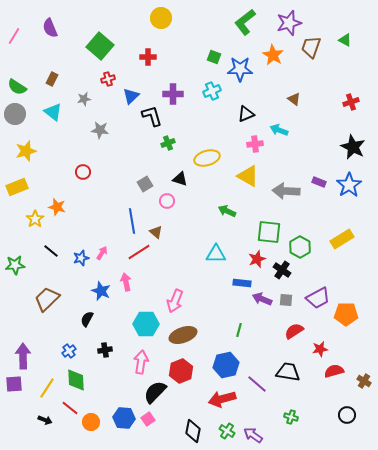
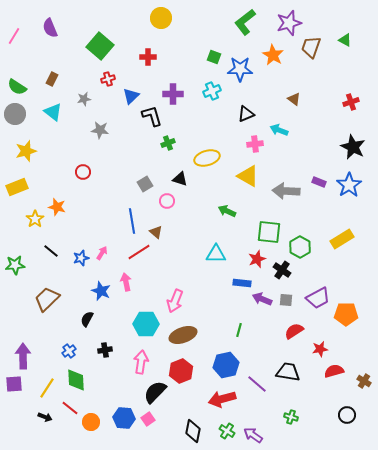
black arrow at (45, 420): moved 3 px up
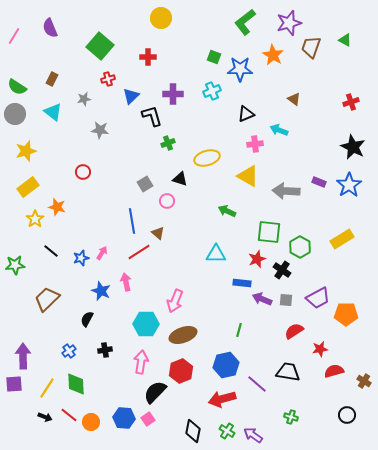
yellow rectangle at (17, 187): moved 11 px right; rotated 15 degrees counterclockwise
brown triangle at (156, 232): moved 2 px right, 1 px down
green diamond at (76, 380): moved 4 px down
red line at (70, 408): moved 1 px left, 7 px down
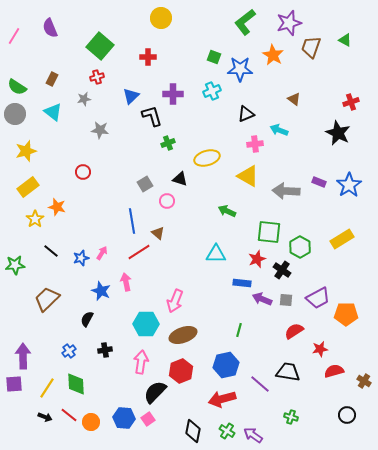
red cross at (108, 79): moved 11 px left, 2 px up
black star at (353, 147): moved 15 px left, 14 px up
purple line at (257, 384): moved 3 px right
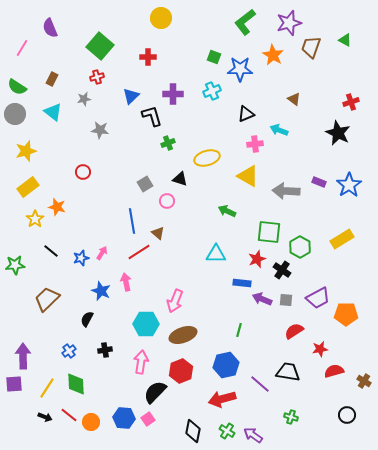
pink line at (14, 36): moved 8 px right, 12 px down
